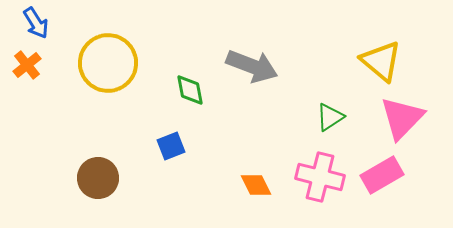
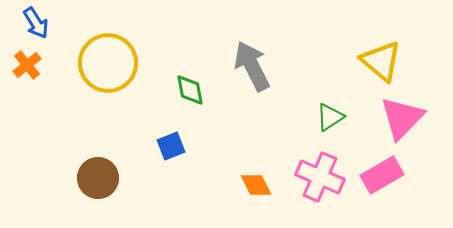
gray arrow: rotated 138 degrees counterclockwise
pink cross: rotated 9 degrees clockwise
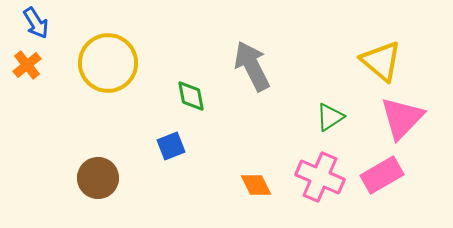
green diamond: moved 1 px right, 6 px down
